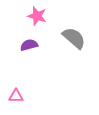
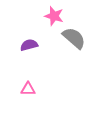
pink star: moved 17 px right
pink triangle: moved 12 px right, 7 px up
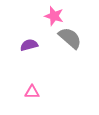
gray semicircle: moved 4 px left
pink triangle: moved 4 px right, 3 px down
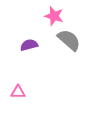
gray semicircle: moved 1 px left, 2 px down
pink triangle: moved 14 px left
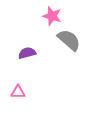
pink star: moved 2 px left
purple semicircle: moved 2 px left, 8 px down
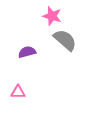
gray semicircle: moved 4 px left
purple semicircle: moved 1 px up
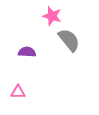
gray semicircle: moved 4 px right; rotated 10 degrees clockwise
purple semicircle: rotated 18 degrees clockwise
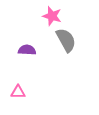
gray semicircle: moved 3 px left; rotated 10 degrees clockwise
purple semicircle: moved 2 px up
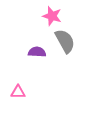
gray semicircle: moved 1 px left, 1 px down
purple semicircle: moved 10 px right, 2 px down
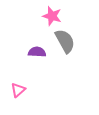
pink triangle: moved 2 px up; rotated 42 degrees counterclockwise
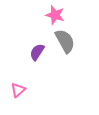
pink star: moved 3 px right, 1 px up
purple semicircle: rotated 60 degrees counterclockwise
